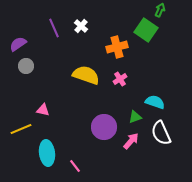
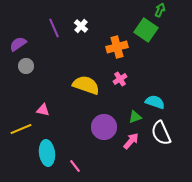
yellow semicircle: moved 10 px down
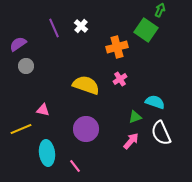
purple circle: moved 18 px left, 2 px down
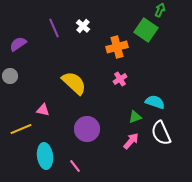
white cross: moved 2 px right
gray circle: moved 16 px left, 10 px down
yellow semicircle: moved 12 px left, 2 px up; rotated 24 degrees clockwise
purple circle: moved 1 px right
cyan ellipse: moved 2 px left, 3 px down
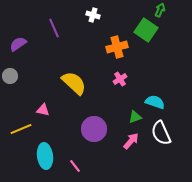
white cross: moved 10 px right, 11 px up; rotated 24 degrees counterclockwise
purple circle: moved 7 px right
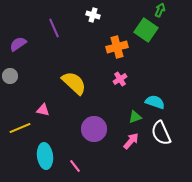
yellow line: moved 1 px left, 1 px up
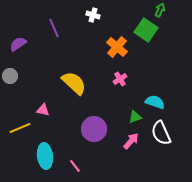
orange cross: rotated 35 degrees counterclockwise
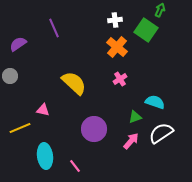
white cross: moved 22 px right, 5 px down; rotated 24 degrees counterclockwise
white semicircle: rotated 80 degrees clockwise
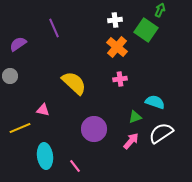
pink cross: rotated 24 degrees clockwise
